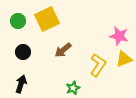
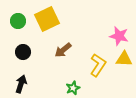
yellow triangle: rotated 24 degrees clockwise
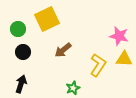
green circle: moved 8 px down
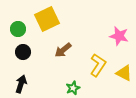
yellow triangle: moved 14 px down; rotated 24 degrees clockwise
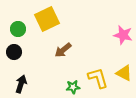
pink star: moved 4 px right, 1 px up
black circle: moved 9 px left
yellow L-shape: moved 13 px down; rotated 50 degrees counterclockwise
green star: moved 1 px up; rotated 16 degrees clockwise
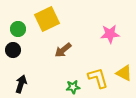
pink star: moved 13 px left, 1 px up; rotated 18 degrees counterclockwise
black circle: moved 1 px left, 2 px up
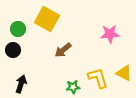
yellow square: rotated 35 degrees counterclockwise
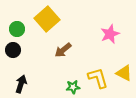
yellow square: rotated 20 degrees clockwise
green circle: moved 1 px left
pink star: rotated 18 degrees counterclockwise
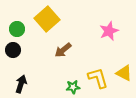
pink star: moved 1 px left, 3 px up
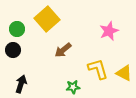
yellow L-shape: moved 9 px up
